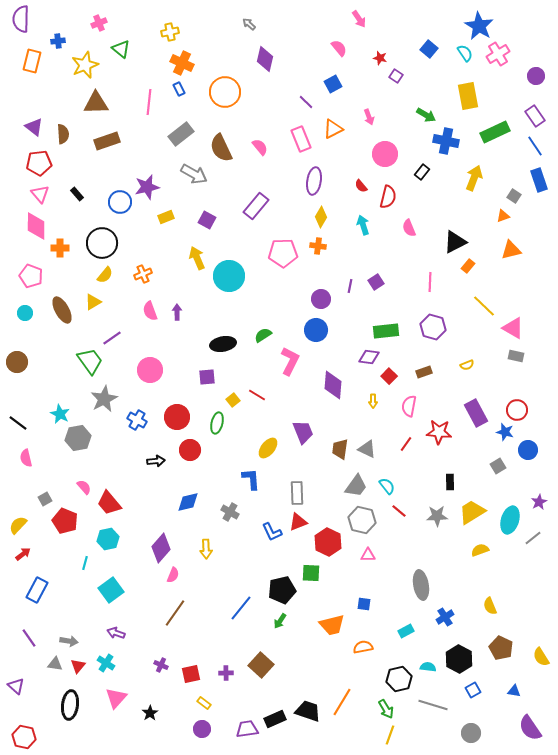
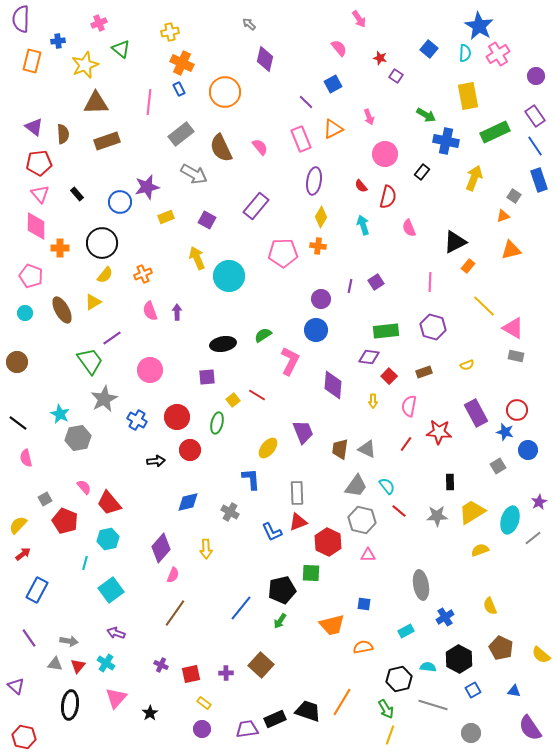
cyan semicircle at (465, 53): rotated 36 degrees clockwise
yellow semicircle at (541, 657): moved 2 px up; rotated 18 degrees counterclockwise
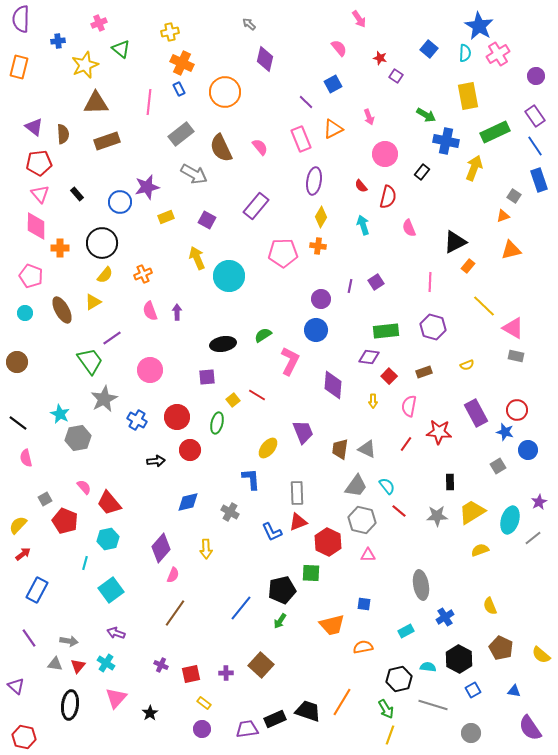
orange rectangle at (32, 61): moved 13 px left, 6 px down
yellow arrow at (474, 178): moved 10 px up
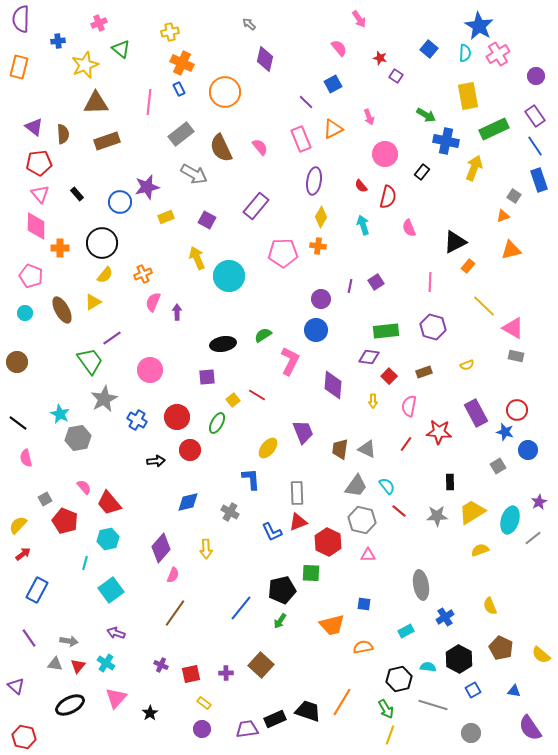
green rectangle at (495, 132): moved 1 px left, 3 px up
pink semicircle at (150, 311): moved 3 px right, 9 px up; rotated 42 degrees clockwise
green ellipse at (217, 423): rotated 15 degrees clockwise
black ellipse at (70, 705): rotated 56 degrees clockwise
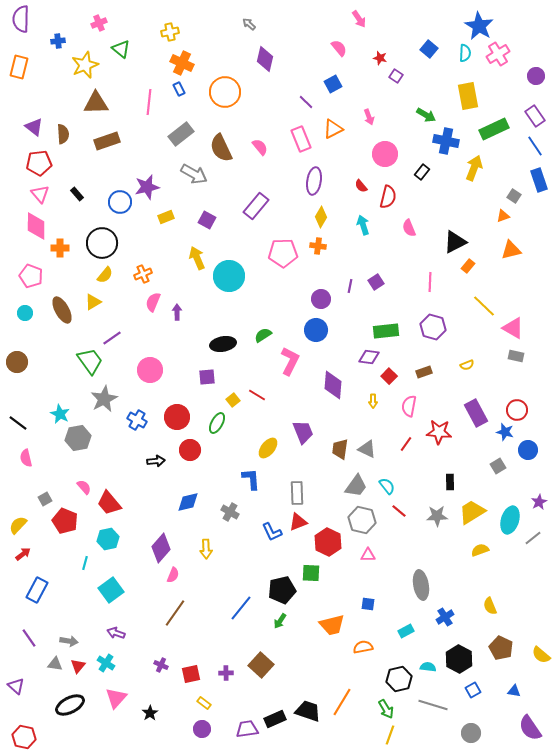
blue square at (364, 604): moved 4 px right
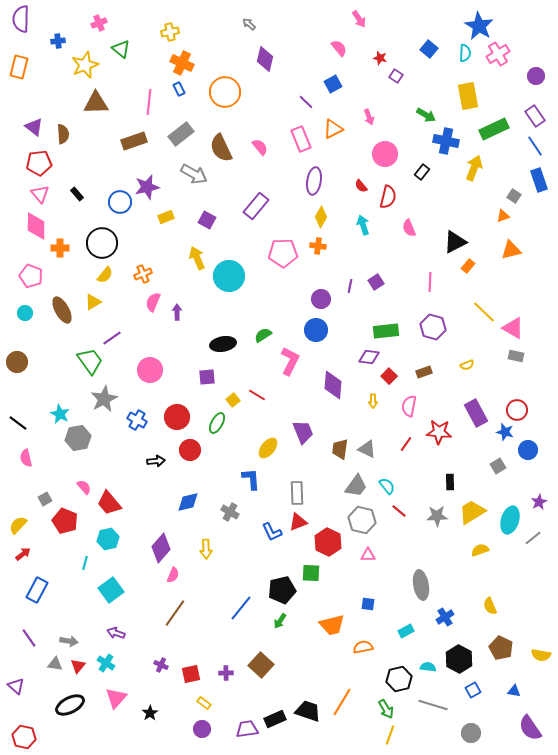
brown rectangle at (107, 141): moved 27 px right
yellow line at (484, 306): moved 6 px down
yellow semicircle at (541, 655): rotated 30 degrees counterclockwise
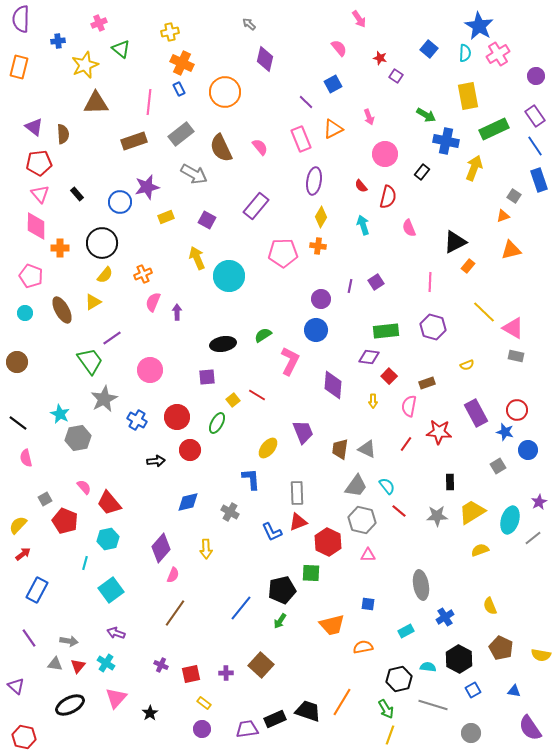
brown rectangle at (424, 372): moved 3 px right, 11 px down
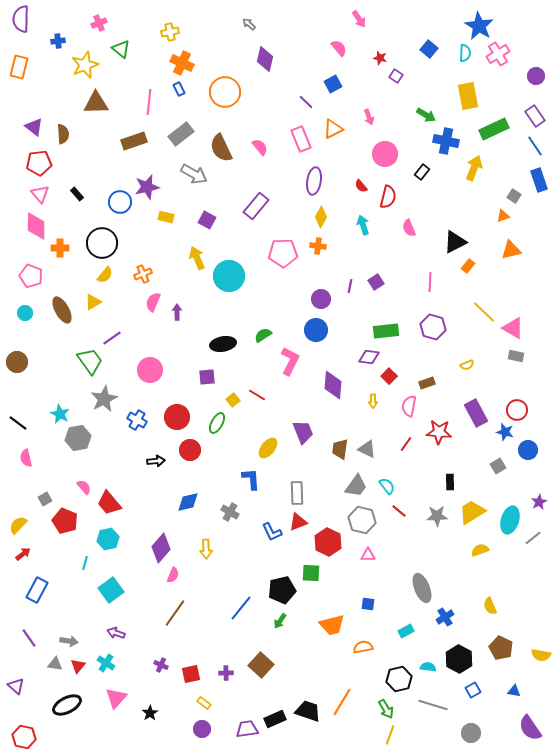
yellow rectangle at (166, 217): rotated 35 degrees clockwise
gray ellipse at (421, 585): moved 1 px right, 3 px down; rotated 12 degrees counterclockwise
black ellipse at (70, 705): moved 3 px left
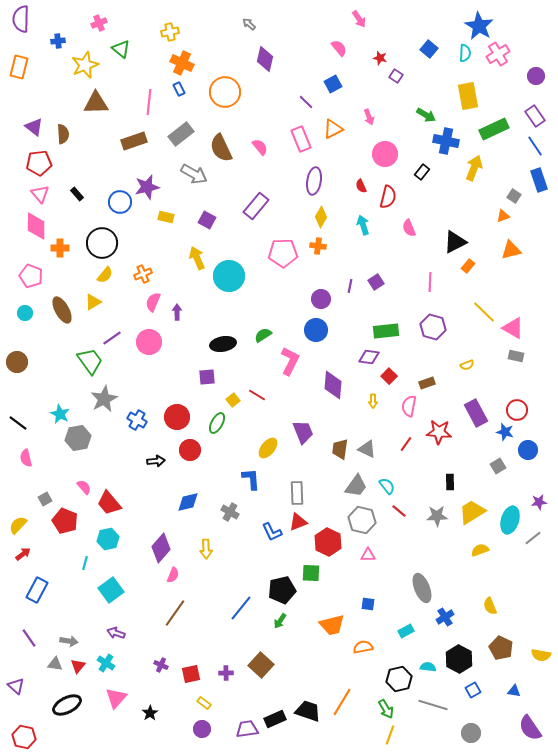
red semicircle at (361, 186): rotated 16 degrees clockwise
pink circle at (150, 370): moved 1 px left, 28 px up
purple star at (539, 502): rotated 21 degrees clockwise
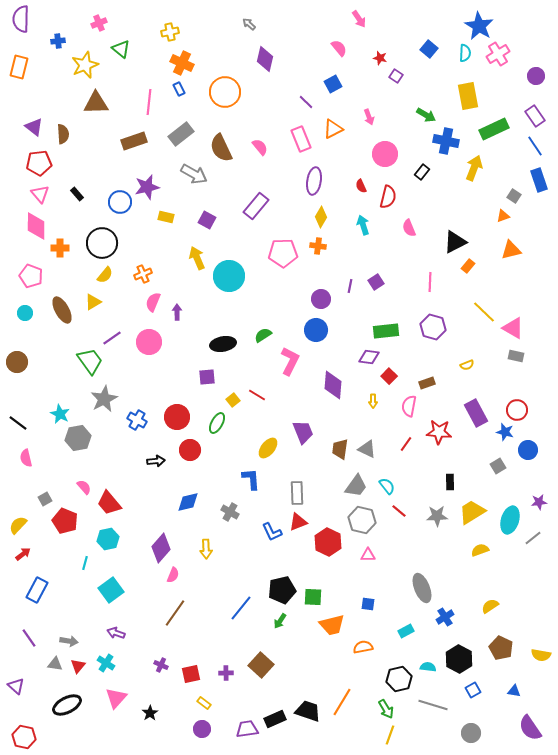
green square at (311, 573): moved 2 px right, 24 px down
yellow semicircle at (490, 606): rotated 78 degrees clockwise
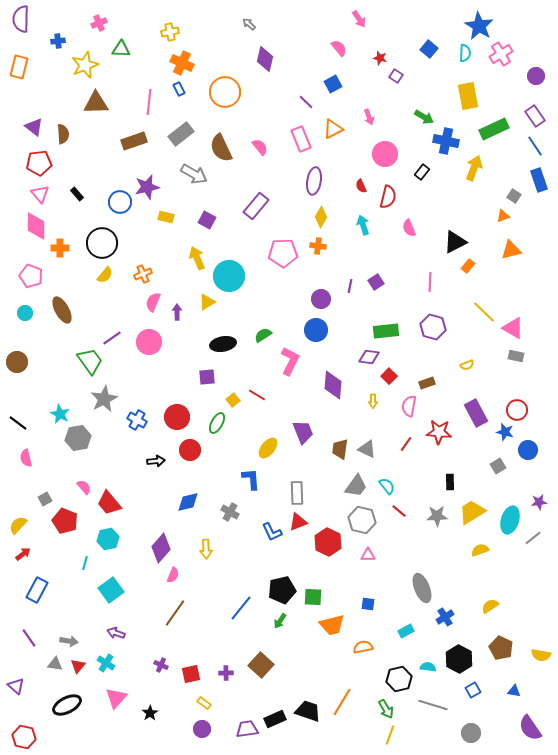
green triangle at (121, 49): rotated 36 degrees counterclockwise
pink cross at (498, 54): moved 3 px right
green arrow at (426, 115): moved 2 px left, 2 px down
yellow triangle at (93, 302): moved 114 px right
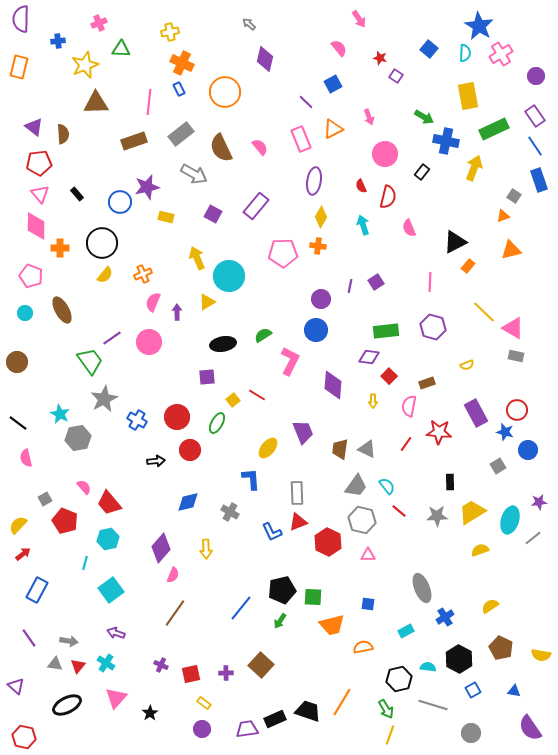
purple square at (207, 220): moved 6 px right, 6 px up
